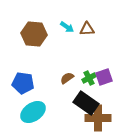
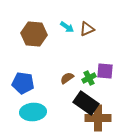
brown triangle: rotated 21 degrees counterclockwise
purple square: moved 1 px right, 6 px up; rotated 24 degrees clockwise
cyan ellipse: rotated 30 degrees clockwise
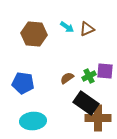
green cross: moved 2 px up
cyan ellipse: moved 9 px down
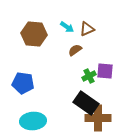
brown semicircle: moved 8 px right, 28 px up
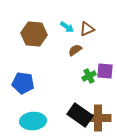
black rectangle: moved 6 px left, 12 px down
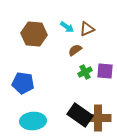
green cross: moved 4 px left, 4 px up
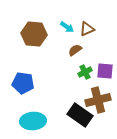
brown cross: moved 18 px up; rotated 15 degrees counterclockwise
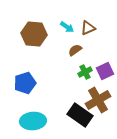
brown triangle: moved 1 px right, 1 px up
purple square: rotated 30 degrees counterclockwise
blue pentagon: moved 2 px right; rotated 25 degrees counterclockwise
brown cross: rotated 15 degrees counterclockwise
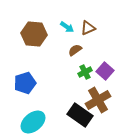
purple square: rotated 24 degrees counterclockwise
cyan ellipse: moved 1 px down; rotated 35 degrees counterclockwise
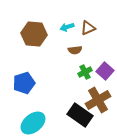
cyan arrow: rotated 128 degrees clockwise
brown semicircle: rotated 152 degrees counterclockwise
blue pentagon: moved 1 px left
cyan ellipse: moved 1 px down
